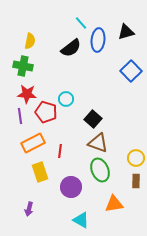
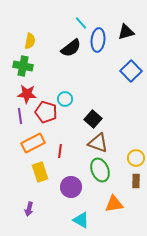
cyan circle: moved 1 px left
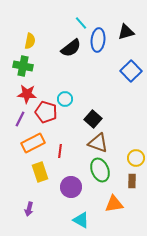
purple line: moved 3 px down; rotated 35 degrees clockwise
brown rectangle: moved 4 px left
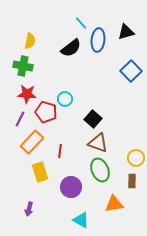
orange rectangle: moved 1 px left, 1 px up; rotated 20 degrees counterclockwise
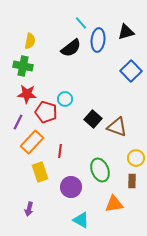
purple line: moved 2 px left, 3 px down
brown triangle: moved 19 px right, 16 px up
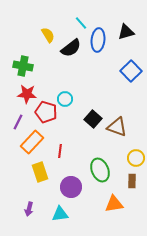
yellow semicircle: moved 18 px right, 6 px up; rotated 42 degrees counterclockwise
cyan triangle: moved 21 px left, 6 px up; rotated 36 degrees counterclockwise
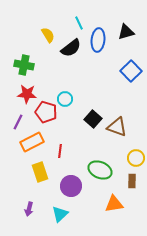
cyan line: moved 2 px left; rotated 16 degrees clockwise
green cross: moved 1 px right, 1 px up
orange rectangle: rotated 20 degrees clockwise
green ellipse: rotated 45 degrees counterclockwise
purple circle: moved 1 px up
cyan triangle: rotated 36 degrees counterclockwise
